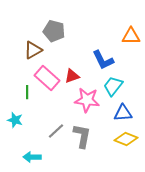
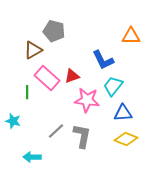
cyan star: moved 2 px left, 1 px down
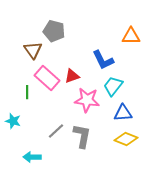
brown triangle: rotated 36 degrees counterclockwise
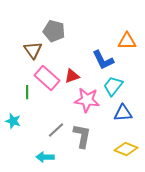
orange triangle: moved 4 px left, 5 px down
gray line: moved 1 px up
yellow diamond: moved 10 px down
cyan arrow: moved 13 px right
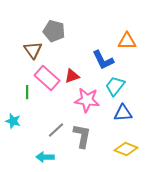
cyan trapezoid: moved 2 px right
